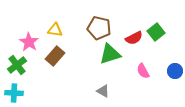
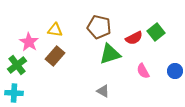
brown pentagon: moved 1 px up
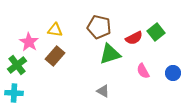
blue circle: moved 2 px left, 2 px down
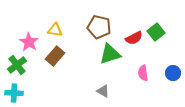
pink semicircle: moved 2 px down; rotated 21 degrees clockwise
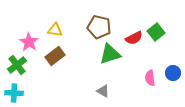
brown rectangle: rotated 12 degrees clockwise
pink semicircle: moved 7 px right, 5 px down
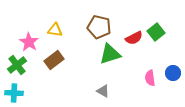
brown rectangle: moved 1 px left, 4 px down
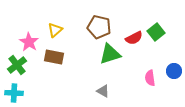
yellow triangle: rotated 49 degrees counterclockwise
brown rectangle: moved 3 px up; rotated 48 degrees clockwise
blue circle: moved 1 px right, 2 px up
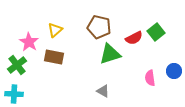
cyan cross: moved 1 px down
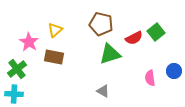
brown pentagon: moved 2 px right, 3 px up
green cross: moved 4 px down
